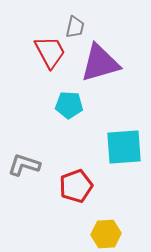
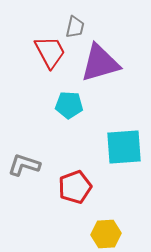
red pentagon: moved 1 px left, 1 px down
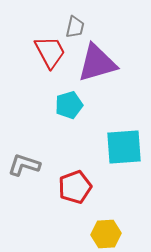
purple triangle: moved 3 px left
cyan pentagon: rotated 20 degrees counterclockwise
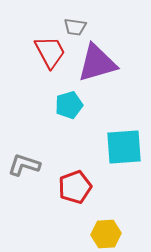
gray trapezoid: rotated 85 degrees clockwise
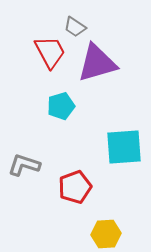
gray trapezoid: rotated 25 degrees clockwise
cyan pentagon: moved 8 px left, 1 px down
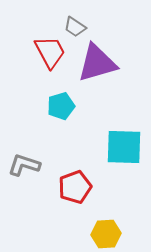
cyan square: rotated 6 degrees clockwise
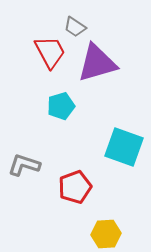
cyan square: rotated 18 degrees clockwise
